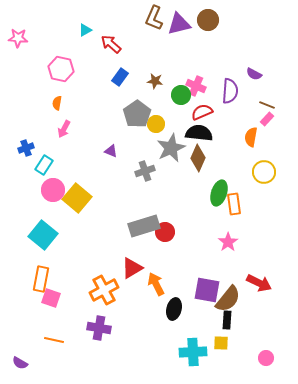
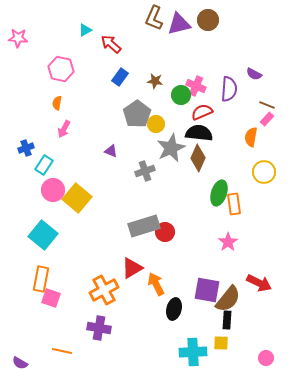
purple semicircle at (230, 91): moved 1 px left, 2 px up
orange line at (54, 340): moved 8 px right, 11 px down
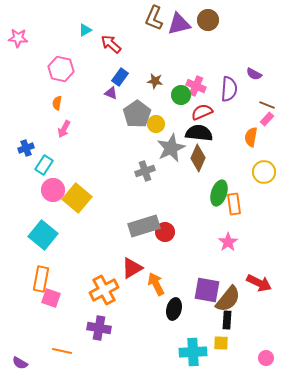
purple triangle at (111, 151): moved 58 px up
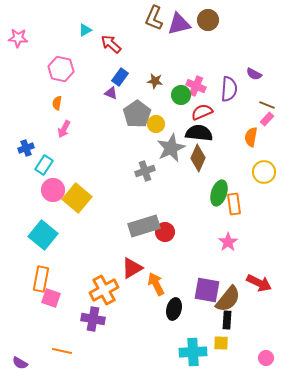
purple cross at (99, 328): moved 6 px left, 9 px up
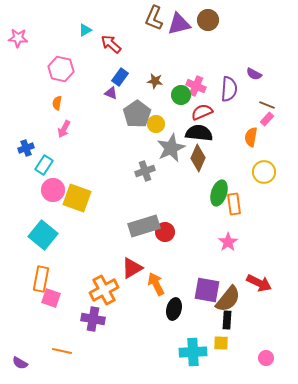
yellow square at (77, 198): rotated 20 degrees counterclockwise
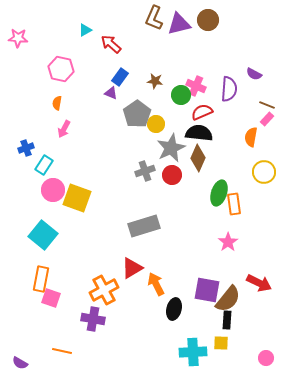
red circle at (165, 232): moved 7 px right, 57 px up
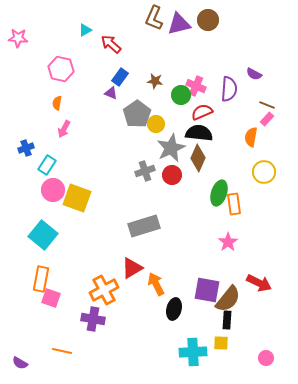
cyan rectangle at (44, 165): moved 3 px right
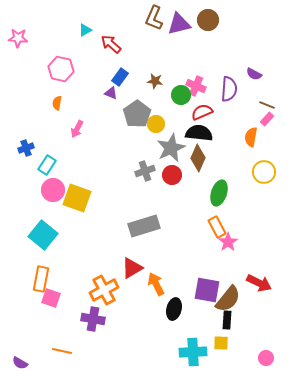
pink arrow at (64, 129): moved 13 px right
orange rectangle at (234, 204): moved 17 px left, 23 px down; rotated 20 degrees counterclockwise
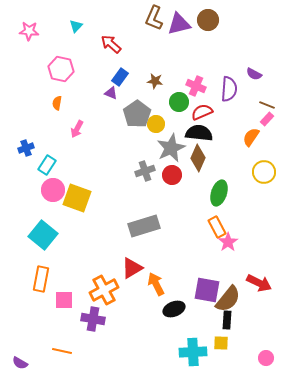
cyan triangle at (85, 30): moved 9 px left, 4 px up; rotated 16 degrees counterclockwise
pink star at (18, 38): moved 11 px right, 7 px up
green circle at (181, 95): moved 2 px left, 7 px down
orange semicircle at (251, 137): rotated 24 degrees clockwise
pink square at (51, 298): moved 13 px right, 2 px down; rotated 18 degrees counterclockwise
black ellipse at (174, 309): rotated 55 degrees clockwise
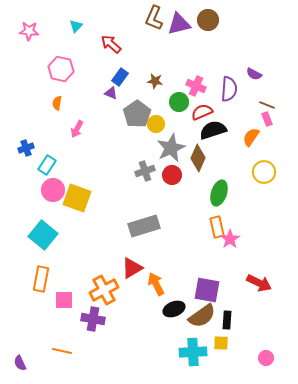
pink rectangle at (267, 119): rotated 64 degrees counterclockwise
black semicircle at (199, 133): moved 14 px right, 3 px up; rotated 24 degrees counterclockwise
orange rectangle at (217, 227): rotated 15 degrees clockwise
pink star at (228, 242): moved 2 px right, 3 px up
brown semicircle at (228, 299): moved 26 px left, 17 px down; rotated 16 degrees clockwise
purple semicircle at (20, 363): rotated 35 degrees clockwise
